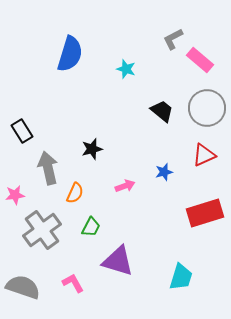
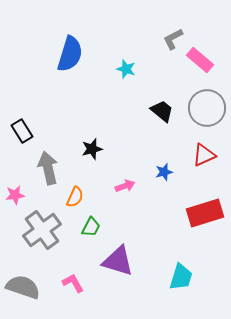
orange semicircle: moved 4 px down
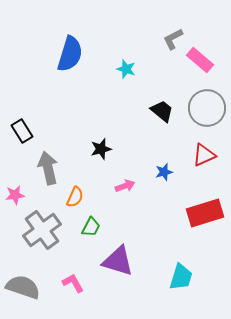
black star: moved 9 px right
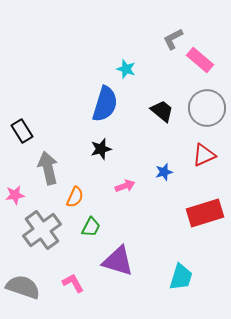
blue semicircle: moved 35 px right, 50 px down
